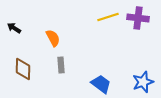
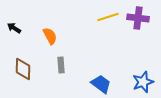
orange semicircle: moved 3 px left, 2 px up
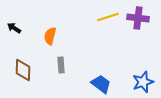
orange semicircle: rotated 138 degrees counterclockwise
brown diamond: moved 1 px down
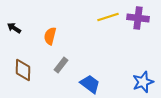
gray rectangle: rotated 42 degrees clockwise
blue trapezoid: moved 11 px left
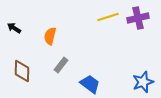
purple cross: rotated 20 degrees counterclockwise
brown diamond: moved 1 px left, 1 px down
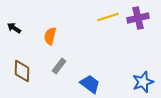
gray rectangle: moved 2 px left, 1 px down
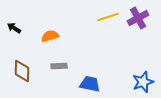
purple cross: rotated 15 degrees counterclockwise
orange semicircle: rotated 60 degrees clockwise
gray rectangle: rotated 49 degrees clockwise
blue trapezoid: rotated 25 degrees counterclockwise
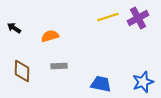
blue trapezoid: moved 11 px right
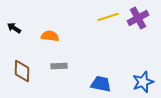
orange semicircle: rotated 24 degrees clockwise
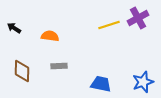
yellow line: moved 1 px right, 8 px down
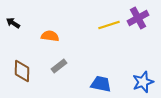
black arrow: moved 1 px left, 5 px up
gray rectangle: rotated 35 degrees counterclockwise
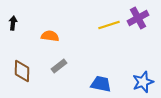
black arrow: rotated 64 degrees clockwise
